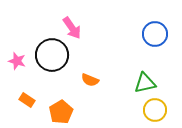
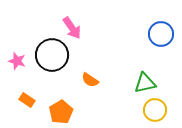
blue circle: moved 6 px right
orange semicircle: rotated 12 degrees clockwise
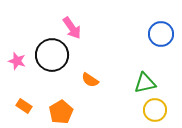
orange rectangle: moved 3 px left, 6 px down
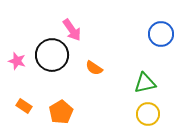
pink arrow: moved 2 px down
orange semicircle: moved 4 px right, 12 px up
yellow circle: moved 7 px left, 4 px down
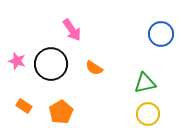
black circle: moved 1 px left, 9 px down
